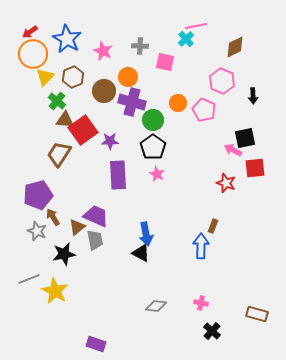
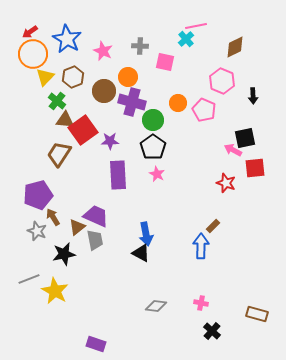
brown rectangle at (213, 226): rotated 24 degrees clockwise
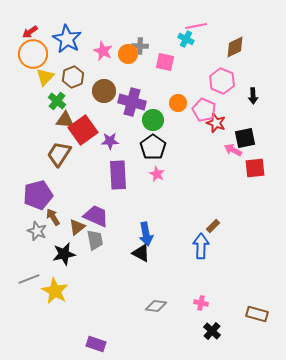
cyan cross at (186, 39): rotated 21 degrees counterclockwise
orange circle at (128, 77): moved 23 px up
red star at (226, 183): moved 10 px left, 60 px up
